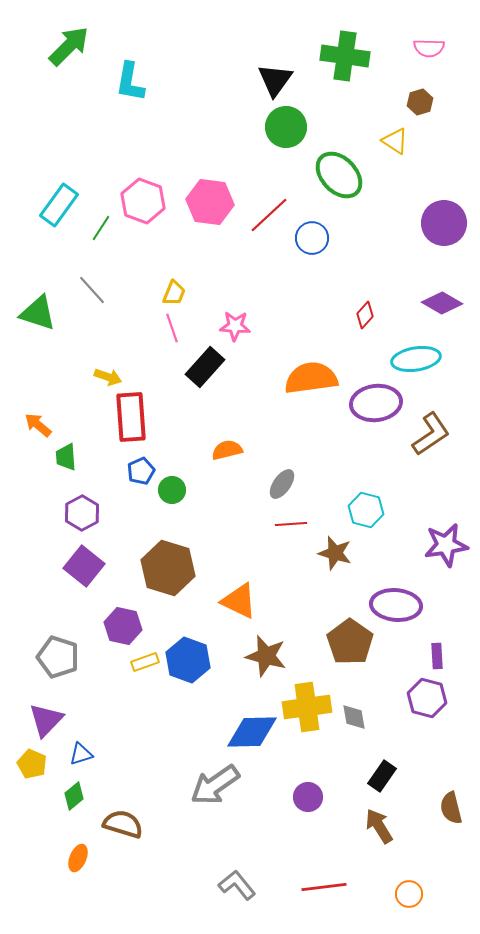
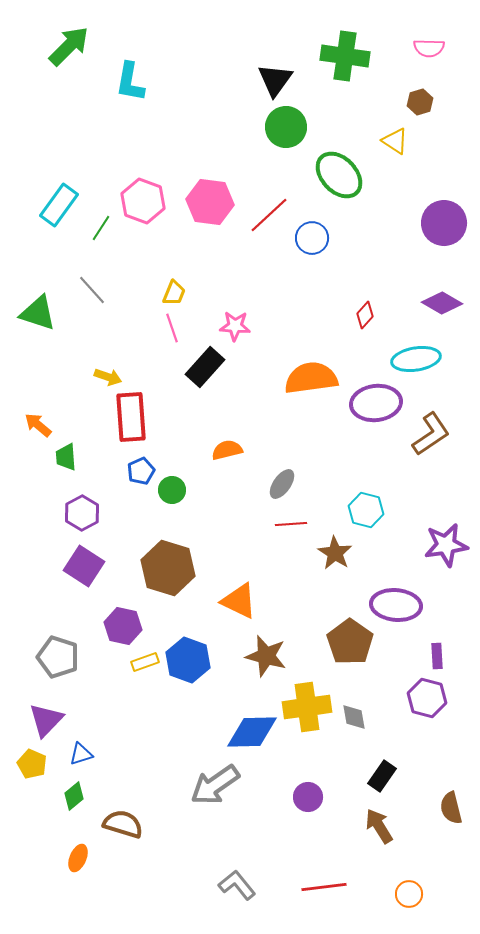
brown star at (335, 553): rotated 16 degrees clockwise
purple square at (84, 566): rotated 6 degrees counterclockwise
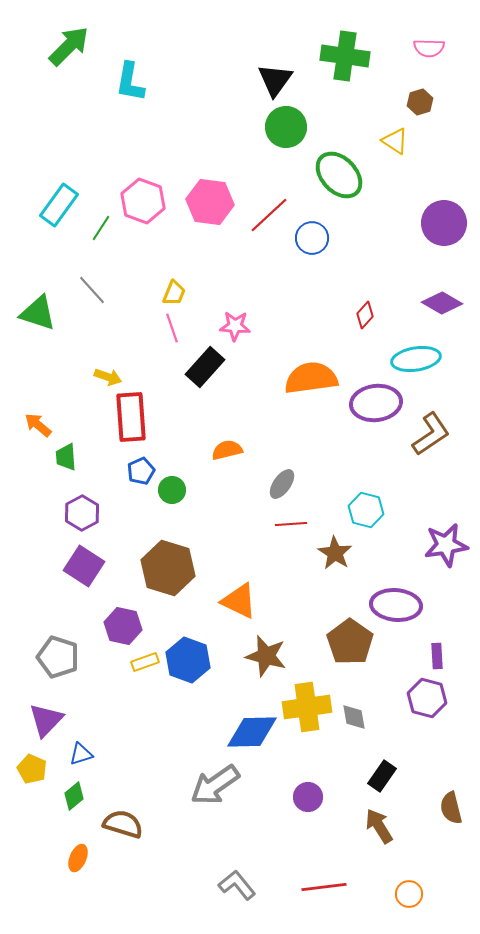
yellow pentagon at (32, 764): moved 5 px down
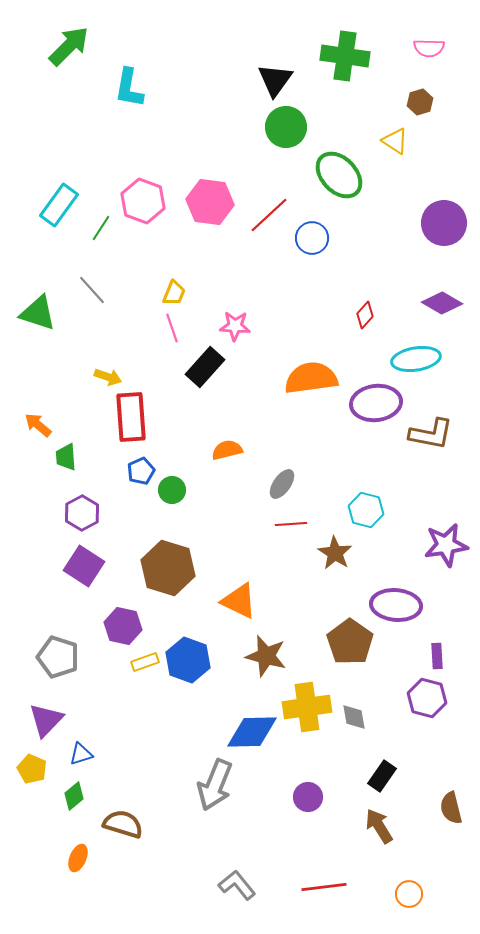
cyan L-shape at (130, 82): moved 1 px left, 6 px down
brown L-shape at (431, 434): rotated 45 degrees clockwise
gray arrow at (215, 785): rotated 33 degrees counterclockwise
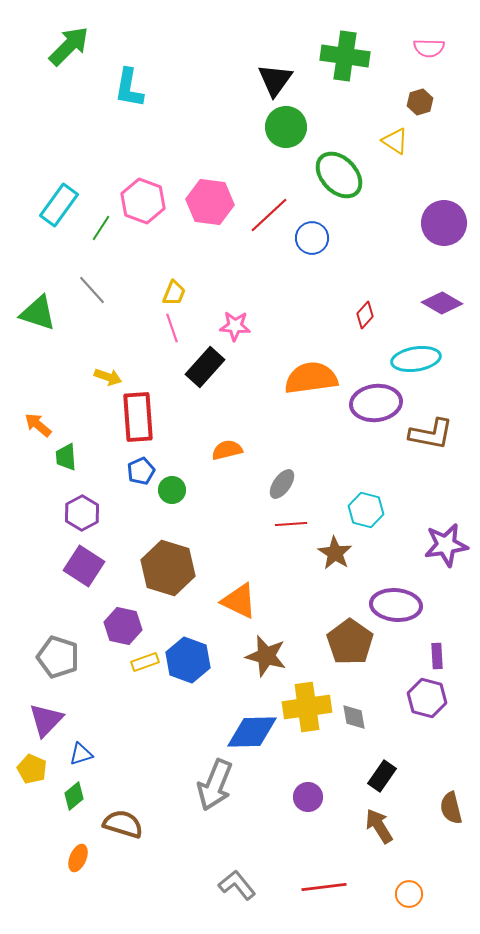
red rectangle at (131, 417): moved 7 px right
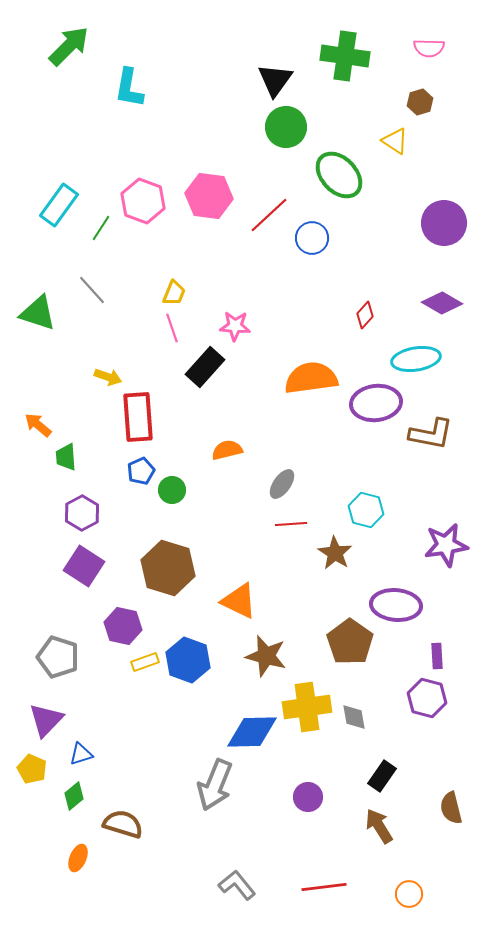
pink hexagon at (210, 202): moved 1 px left, 6 px up
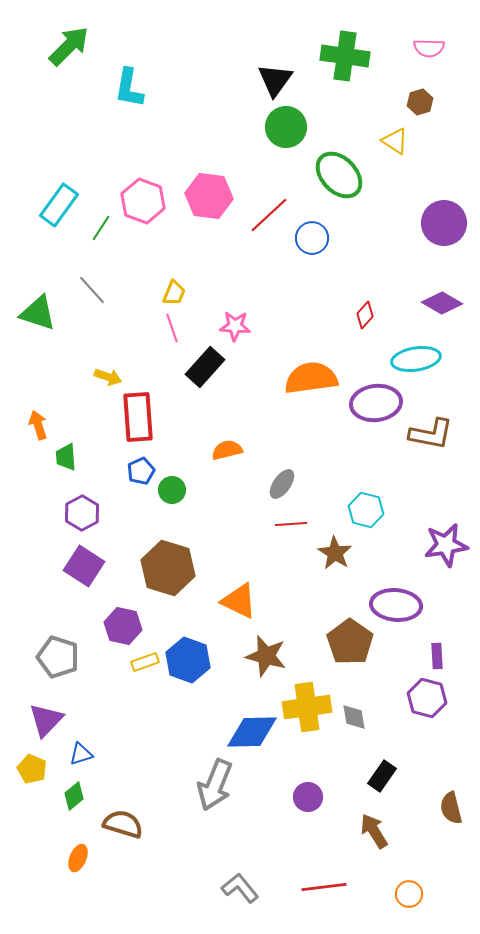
orange arrow at (38, 425): rotated 32 degrees clockwise
brown arrow at (379, 826): moved 5 px left, 5 px down
gray L-shape at (237, 885): moved 3 px right, 3 px down
